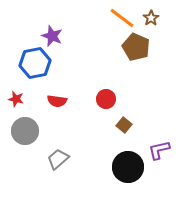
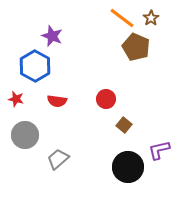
blue hexagon: moved 3 px down; rotated 20 degrees counterclockwise
gray circle: moved 4 px down
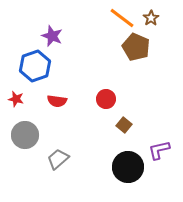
blue hexagon: rotated 12 degrees clockwise
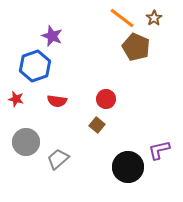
brown star: moved 3 px right
brown square: moved 27 px left
gray circle: moved 1 px right, 7 px down
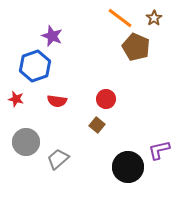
orange line: moved 2 px left
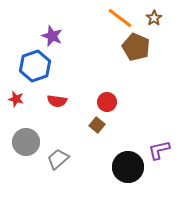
red circle: moved 1 px right, 3 px down
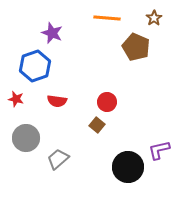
orange line: moved 13 px left; rotated 32 degrees counterclockwise
purple star: moved 3 px up
gray circle: moved 4 px up
